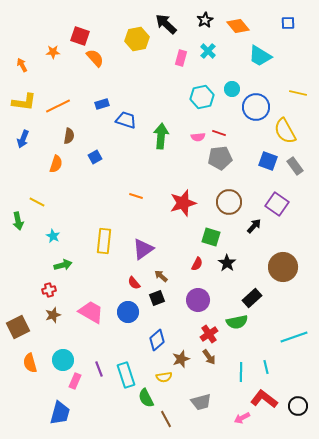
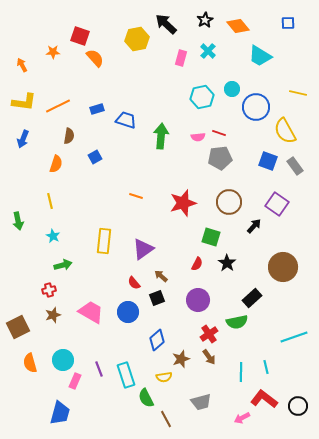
blue rectangle at (102, 104): moved 5 px left, 5 px down
yellow line at (37, 202): moved 13 px right, 1 px up; rotated 49 degrees clockwise
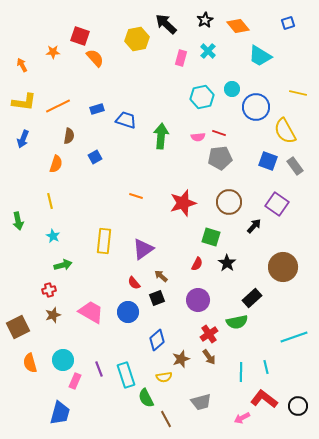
blue square at (288, 23): rotated 16 degrees counterclockwise
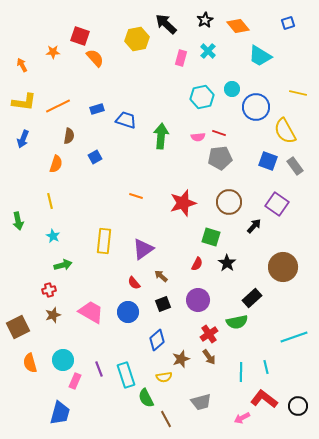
black square at (157, 298): moved 6 px right, 6 px down
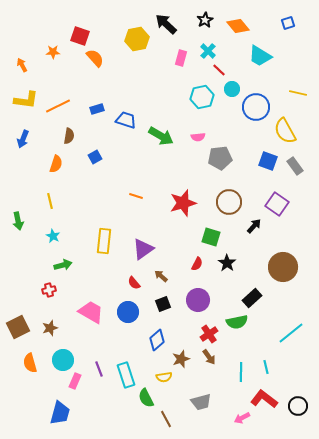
yellow L-shape at (24, 102): moved 2 px right, 2 px up
red line at (219, 133): moved 63 px up; rotated 24 degrees clockwise
green arrow at (161, 136): rotated 115 degrees clockwise
brown star at (53, 315): moved 3 px left, 13 px down
cyan line at (294, 337): moved 3 px left, 4 px up; rotated 20 degrees counterclockwise
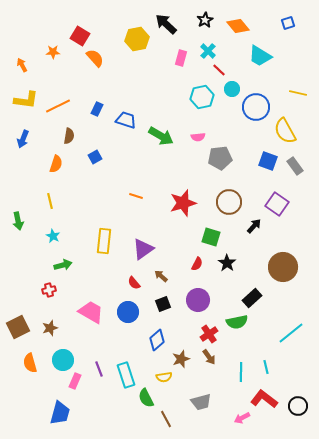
red square at (80, 36): rotated 12 degrees clockwise
blue rectangle at (97, 109): rotated 48 degrees counterclockwise
